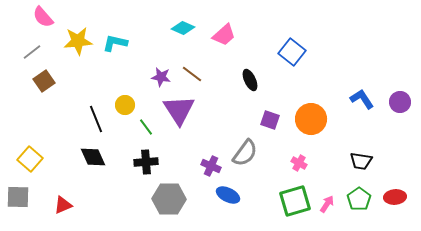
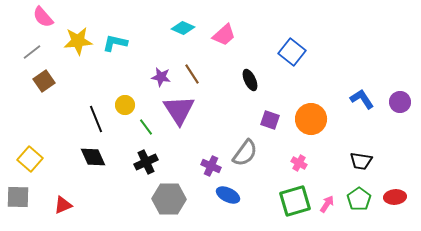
brown line: rotated 20 degrees clockwise
black cross: rotated 20 degrees counterclockwise
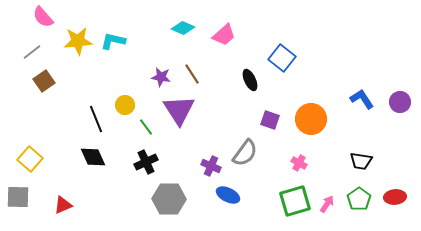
cyan L-shape: moved 2 px left, 2 px up
blue square: moved 10 px left, 6 px down
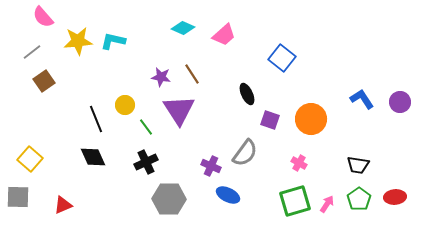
black ellipse: moved 3 px left, 14 px down
black trapezoid: moved 3 px left, 4 px down
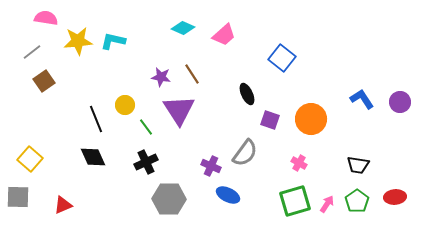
pink semicircle: moved 3 px right, 1 px down; rotated 140 degrees clockwise
green pentagon: moved 2 px left, 2 px down
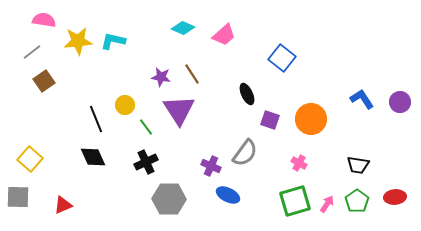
pink semicircle: moved 2 px left, 2 px down
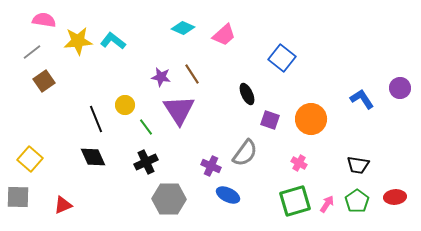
cyan L-shape: rotated 25 degrees clockwise
purple circle: moved 14 px up
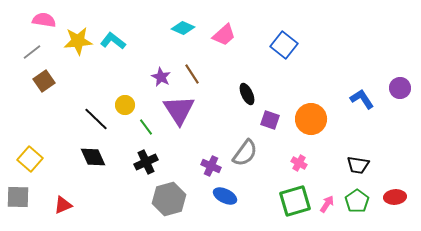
blue square: moved 2 px right, 13 px up
purple star: rotated 18 degrees clockwise
black line: rotated 24 degrees counterclockwise
blue ellipse: moved 3 px left, 1 px down
gray hexagon: rotated 16 degrees counterclockwise
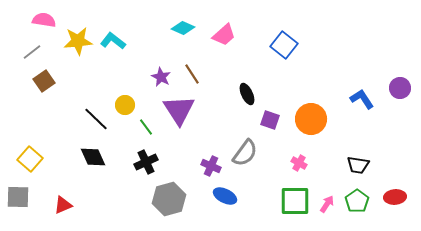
green square: rotated 16 degrees clockwise
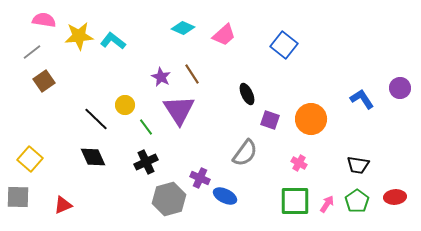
yellow star: moved 1 px right, 5 px up
purple cross: moved 11 px left, 12 px down
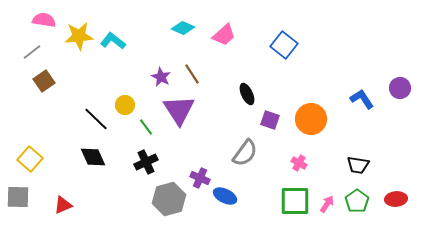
red ellipse: moved 1 px right, 2 px down
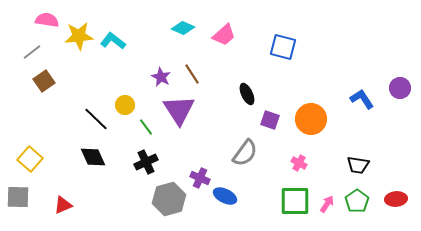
pink semicircle: moved 3 px right
blue square: moved 1 px left, 2 px down; rotated 24 degrees counterclockwise
